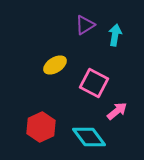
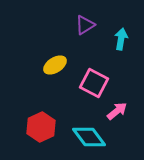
cyan arrow: moved 6 px right, 4 px down
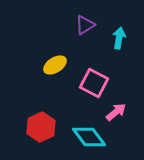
cyan arrow: moved 2 px left, 1 px up
pink arrow: moved 1 px left, 1 px down
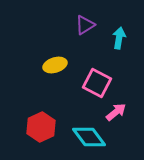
yellow ellipse: rotated 15 degrees clockwise
pink square: moved 3 px right
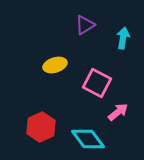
cyan arrow: moved 4 px right
pink arrow: moved 2 px right
cyan diamond: moved 1 px left, 2 px down
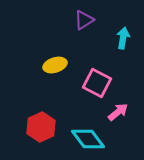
purple triangle: moved 1 px left, 5 px up
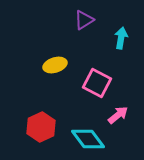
cyan arrow: moved 2 px left
pink arrow: moved 3 px down
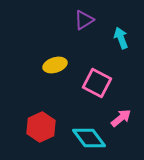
cyan arrow: rotated 30 degrees counterclockwise
pink arrow: moved 3 px right, 3 px down
cyan diamond: moved 1 px right, 1 px up
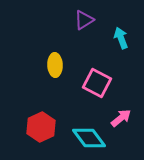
yellow ellipse: rotated 75 degrees counterclockwise
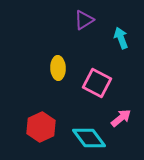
yellow ellipse: moved 3 px right, 3 px down
